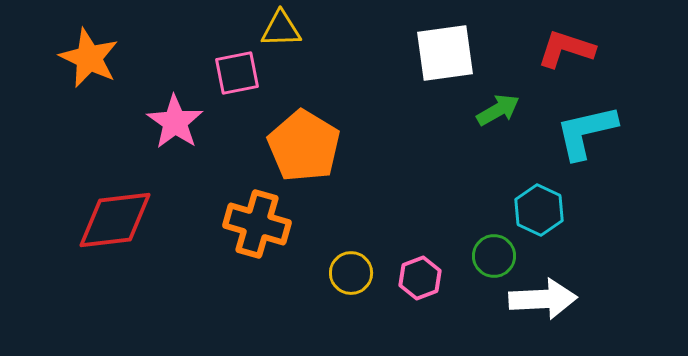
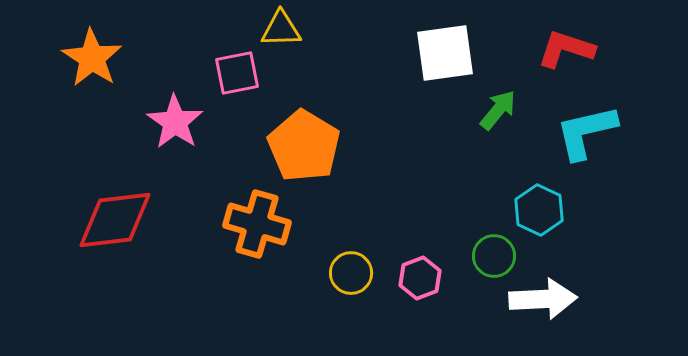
orange star: moved 3 px right; rotated 8 degrees clockwise
green arrow: rotated 21 degrees counterclockwise
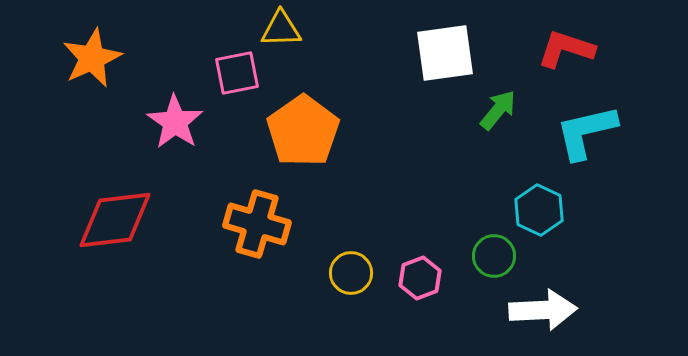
orange star: rotated 14 degrees clockwise
orange pentagon: moved 1 px left, 15 px up; rotated 6 degrees clockwise
white arrow: moved 11 px down
